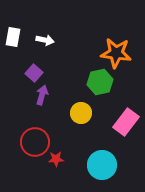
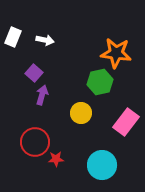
white rectangle: rotated 12 degrees clockwise
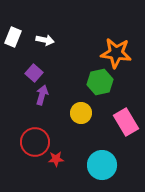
pink rectangle: rotated 68 degrees counterclockwise
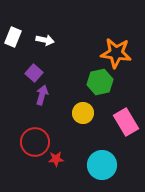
yellow circle: moved 2 px right
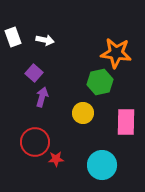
white rectangle: rotated 42 degrees counterclockwise
purple arrow: moved 2 px down
pink rectangle: rotated 32 degrees clockwise
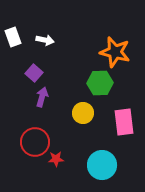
orange star: moved 1 px left, 1 px up; rotated 8 degrees clockwise
green hexagon: moved 1 px down; rotated 10 degrees clockwise
pink rectangle: moved 2 px left; rotated 8 degrees counterclockwise
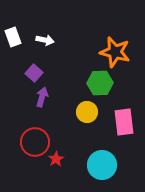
yellow circle: moved 4 px right, 1 px up
red star: rotated 28 degrees counterclockwise
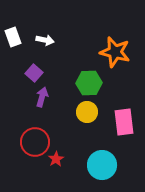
green hexagon: moved 11 px left
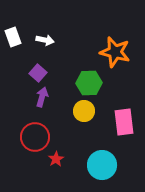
purple square: moved 4 px right
yellow circle: moved 3 px left, 1 px up
red circle: moved 5 px up
